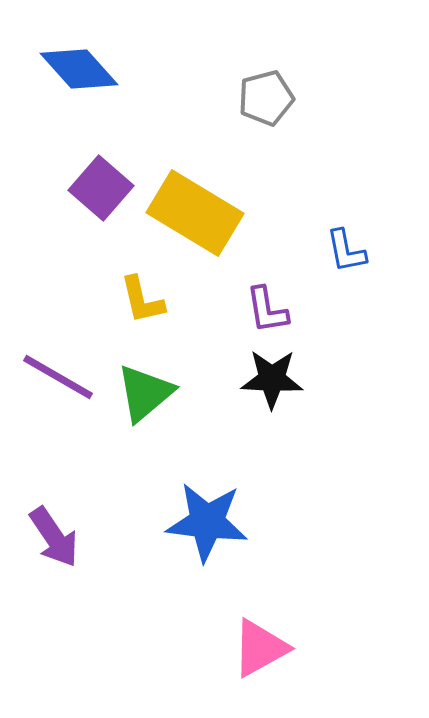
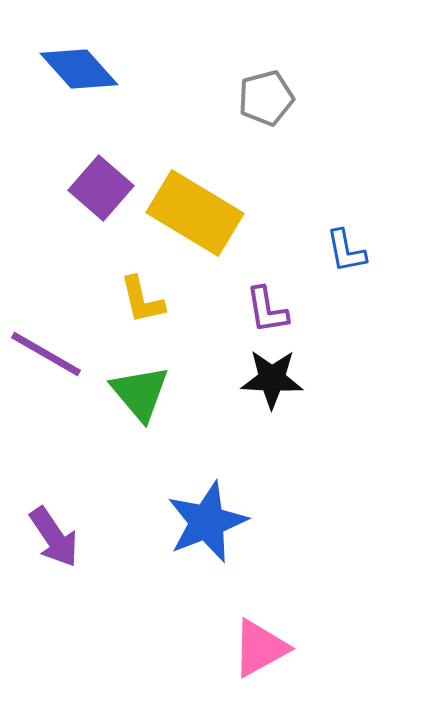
purple line: moved 12 px left, 23 px up
green triangle: moved 5 px left; rotated 30 degrees counterclockwise
blue star: rotated 28 degrees counterclockwise
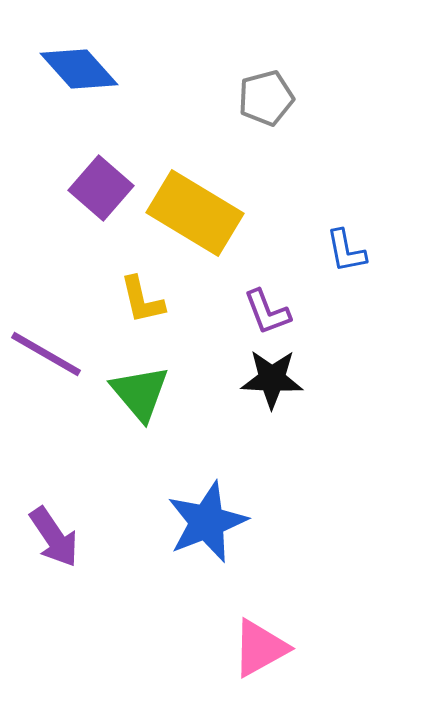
purple L-shape: moved 2 px down; rotated 12 degrees counterclockwise
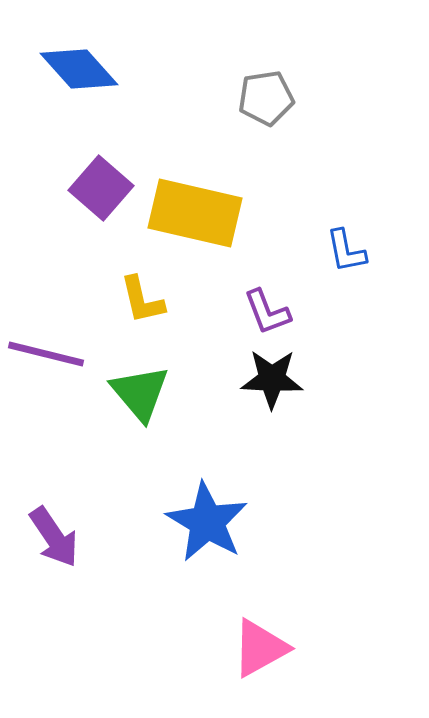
gray pentagon: rotated 6 degrees clockwise
yellow rectangle: rotated 18 degrees counterclockwise
purple line: rotated 16 degrees counterclockwise
blue star: rotated 20 degrees counterclockwise
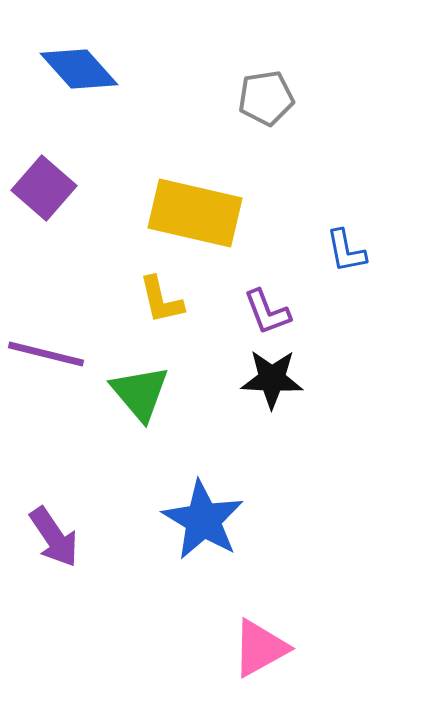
purple square: moved 57 px left
yellow L-shape: moved 19 px right
blue star: moved 4 px left, 2 px up
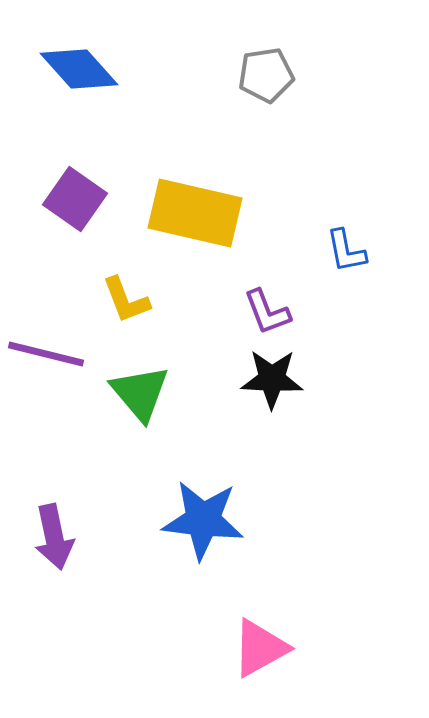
gray pentagon: moved 23 px up
purple square: moved 31 px right, 11 px down; rotated 6 degrees counterclockwise
yellow L-shape: moved 35 px left; rotated 8 degrees counterclockwise
blue star: rotated 24 degrees counterclockwise
purple arrow: rotated 22 degrees clockwise
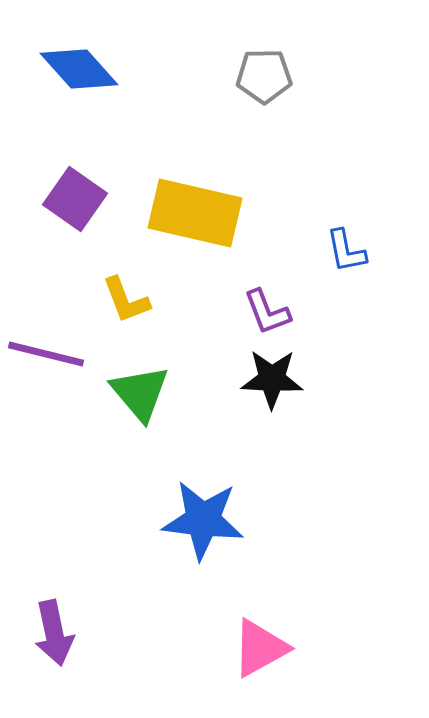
gray pentagon: moved 2 px left, 1 px down; rotated 8 degrees clockwise
purple arrow: moved 96 px down
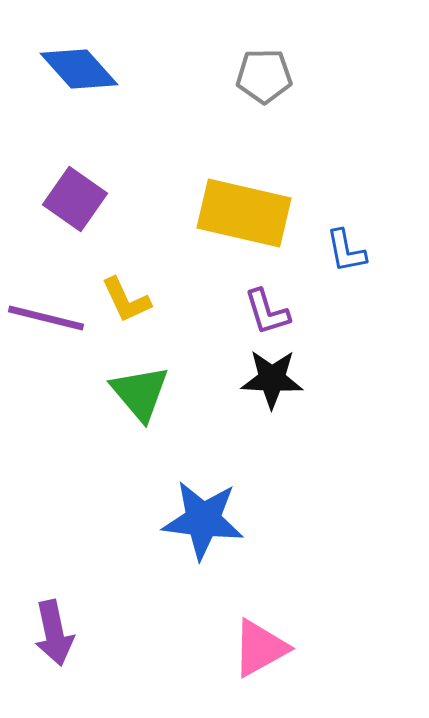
yellow rectangle: moved 49 px right
yellow L-shape: rotated 4 degrees counterclockwise
purple L-shape: rotated 4 degrees clockwise
purple line: moved 36 px up
